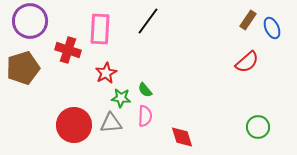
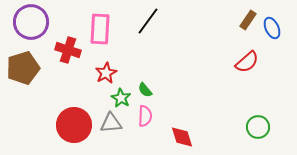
purple circle: moved 1 px right, 1 px down
green star: rotated 24 degrees clockwise
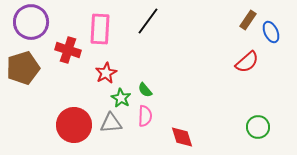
blue ellipse: moved 1 px left, 4 px down
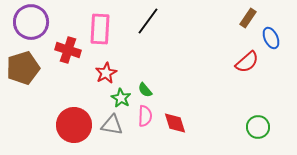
brown rectangle: moved 2 px up
blue ellipse: moved 6 px down
gray triangle: moved 1 px right, 2 px down; rotated 15 degrees clockwise
red diamond: moved 7 px left, 14 px up
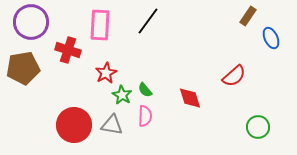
brown rectangle: moved 2 px up
pink rectangle: moved 4 px up
red semicircle: moved 13 px left, 14 px down
brown pentagon: rotated 8 degrees clockwise
green star: moved 1 px right, 3 px up
red diamond: moved 15 px right, 25 px up
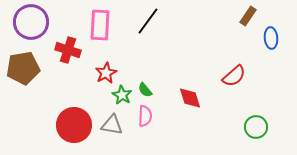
blue ellipse: rotated 20 degrees clockwise
green circle: moved 2 px left
